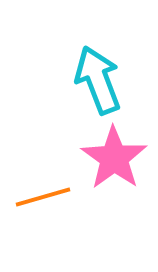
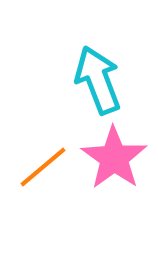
orange line: moved 30 px up; rotated 24 degrees counterclockwise
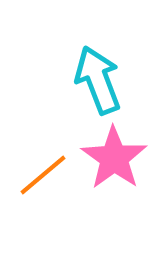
orange line: moved 8 px down
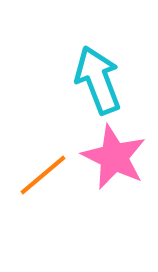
pink star: moved 1 px up; rotated 10 degrees counterclockwise
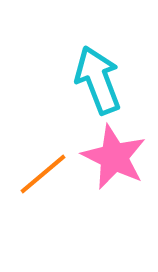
orange line: moved 1 px up
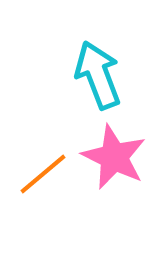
cyan arrow: moved 5 px up
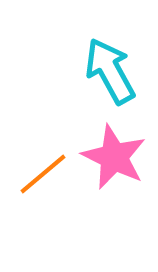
cyan arrow: moved 12 px right, 4 px up; rotated 8 degrees counterclockwise
